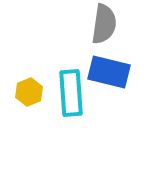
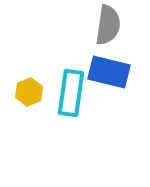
gray semicircle: moved 4 px right, 1 px down
cyan rectangle: rotated 12 degrees clockwise
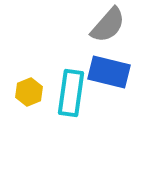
gray semicircle: rotated 33 degrees clockwise
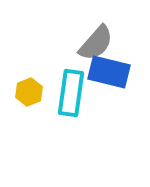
gray semicircle: moved 12 px left, 18 px down
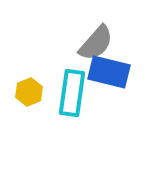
cyan rectangle: moved 1 px right
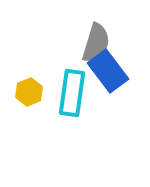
gray semicircle: rotated 24 degrees counterclockwise
blue rectangle: moved 1 px left, 1 px up; rotated 39 degrees clockwise
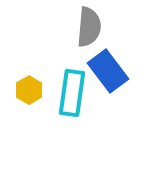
gray semicircle: moved 7 px left, 16 px up; rotated 12 degrees counterclockwise
yellow hexagon: moved 2 px up; rotated 8 degrees counterclockwise
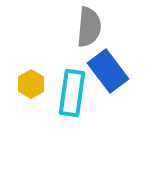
yellow hexagon: moved 2 px right, 6 px up
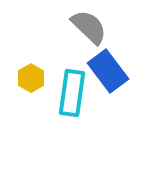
gray semicircle: rotated 51 degrees counterclockwise
yellow hexagon: moved 6 px up
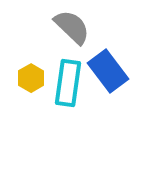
gray semicircle: moved 17 px left
cyan rectangle: moved 4 px left, 10 px up
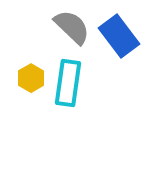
blue rectangle: moved 11 px right, 35 px up
